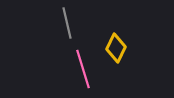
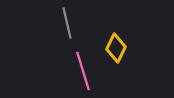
pink line: moved 2 px down
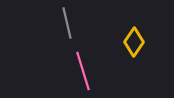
yellow diamond: moved 18 px right, 6 px up; rotated 8 degrees clockwise
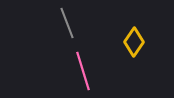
gray line: rotated 8 degrees counterclockwise
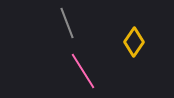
pink line: rotated 15 degrees counterclockwise
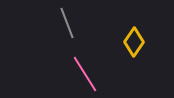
pink line: moved 2 px right, 3 px down
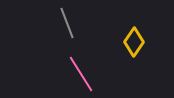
pink line: moved 4 px left
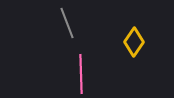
pink line: rotated 30 degrees clockwise
